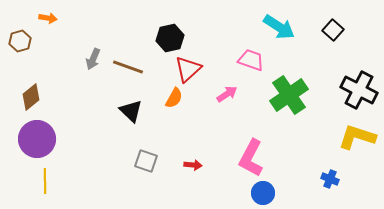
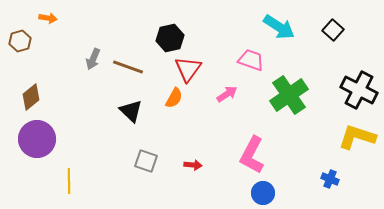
red triangle: rotated 12 degrees counterclockwise
pink L-shape: moved 1 px right, 3 px up
yellow line: moved 24 px right
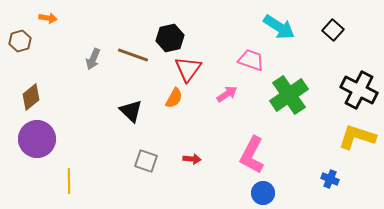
brown line: moved 5 px right, 12 px up
red arrow: moved 1 px left, 6 px up
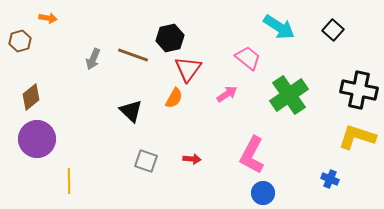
pink trapezoid: moved 3 px left, 2 px up; rotated 20 degrees clockwise
black cross: rotated 15 degrees counterclockwise
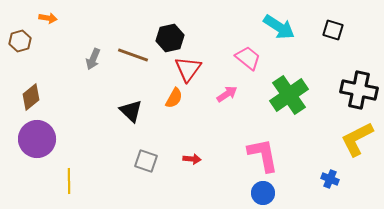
black square: rotated 25 degrees counterclockwise
yellow L-shape: moved 2 px down; rotated 45 degrees counterclockwise
pink L-shape: moved 11 px right; rotated 141 degrees clockwise
